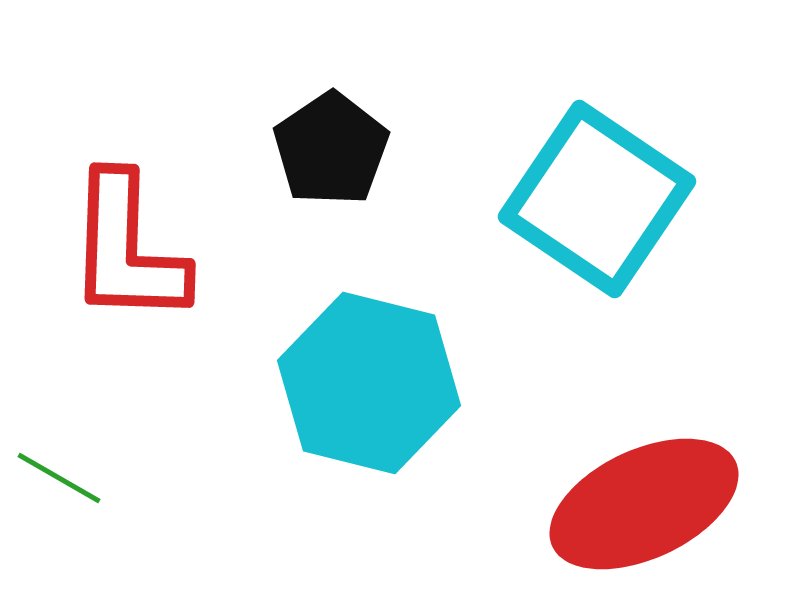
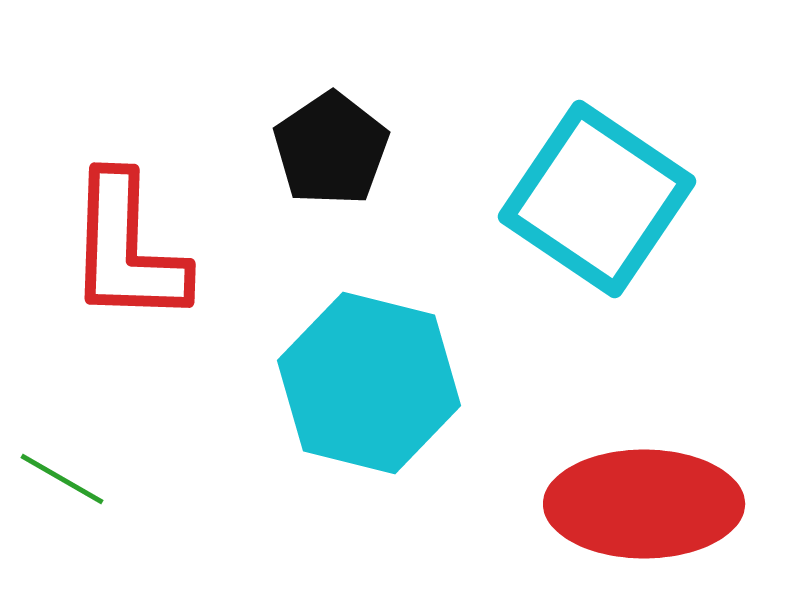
green line: moved 3 px right, 1 px down
red ellipse: rotated 25 degrees clockwise
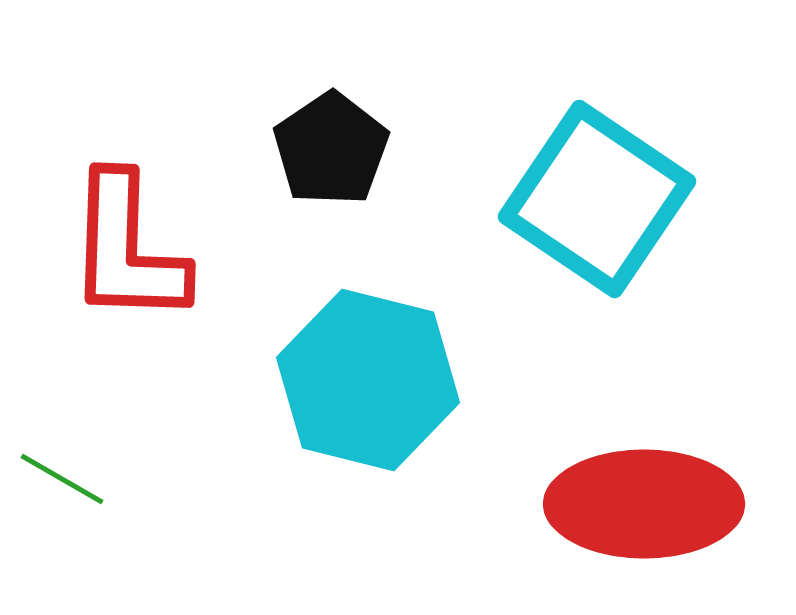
cyan hexagon: moved 1 px left, 3 px up
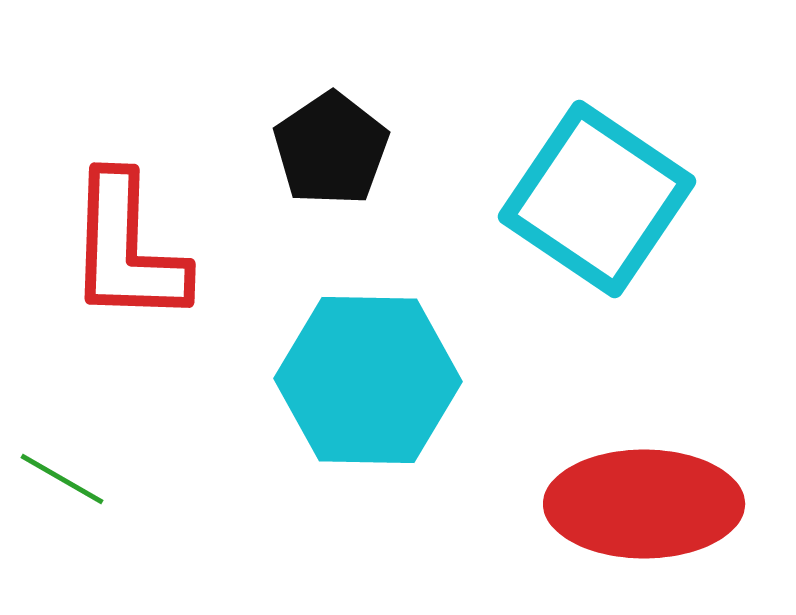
cyan hexagon: rotated 13 degrees counterclockwise
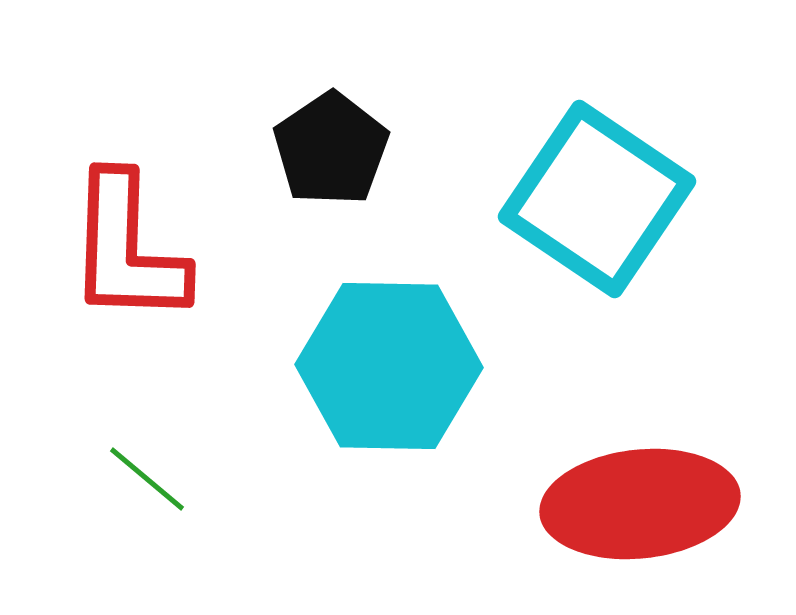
cyan hexagon: moved 21 px right, 14 px up
green line: moved 85 px right; rotated 10 degrees clockwise
red ellipse: moved 4 px left; rotated 6 degrees counterclockwise
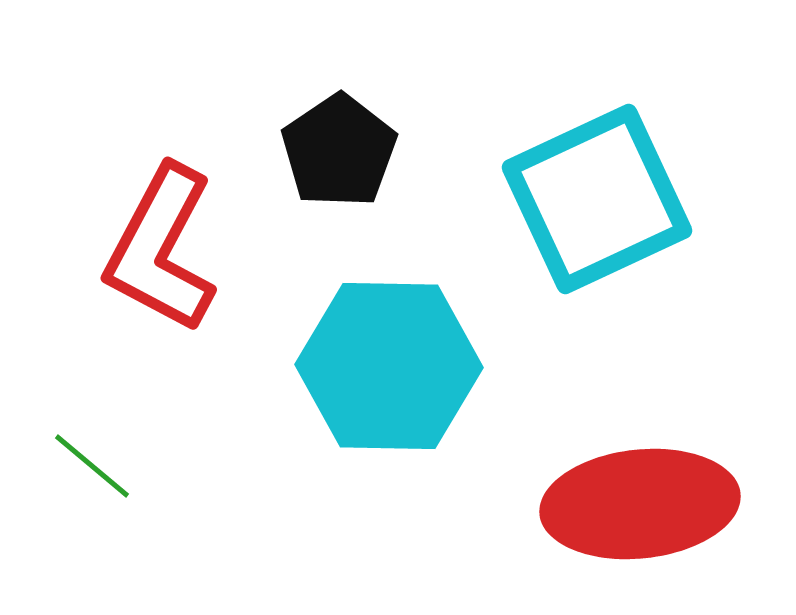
black pentagon: moved 8 px right, 2 px down
cyan square: rotated 31 degrees clockwise
red L-shape: moved 34 px right; rotated 26 degrees clockwise
green line: moved 55 px left, 13 px up
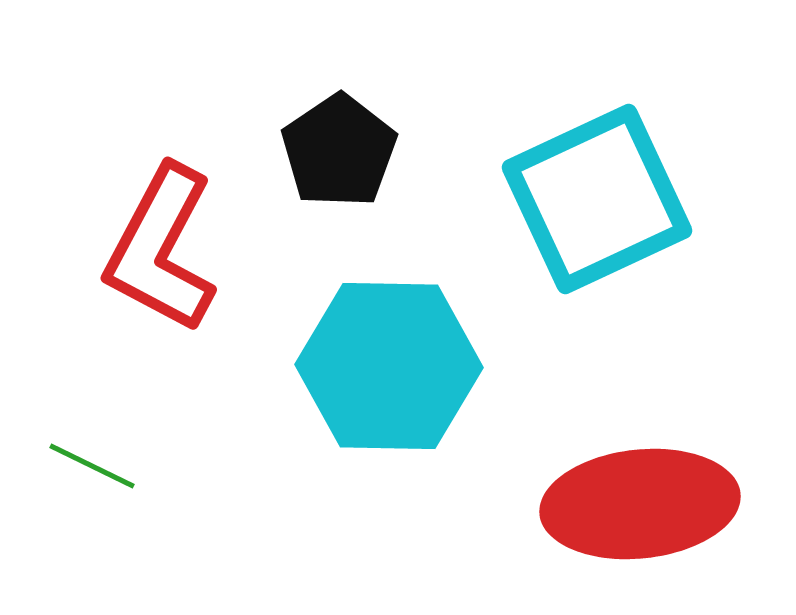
green line: rotated 14 degrees counterclockwise
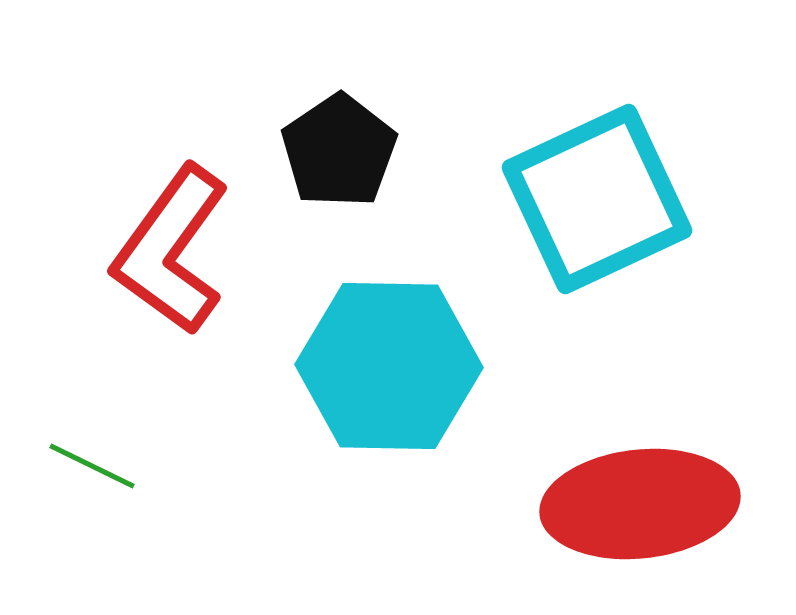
red L-shape: moved 10 px right, 1 px down; rotated 8 degrees clockwise
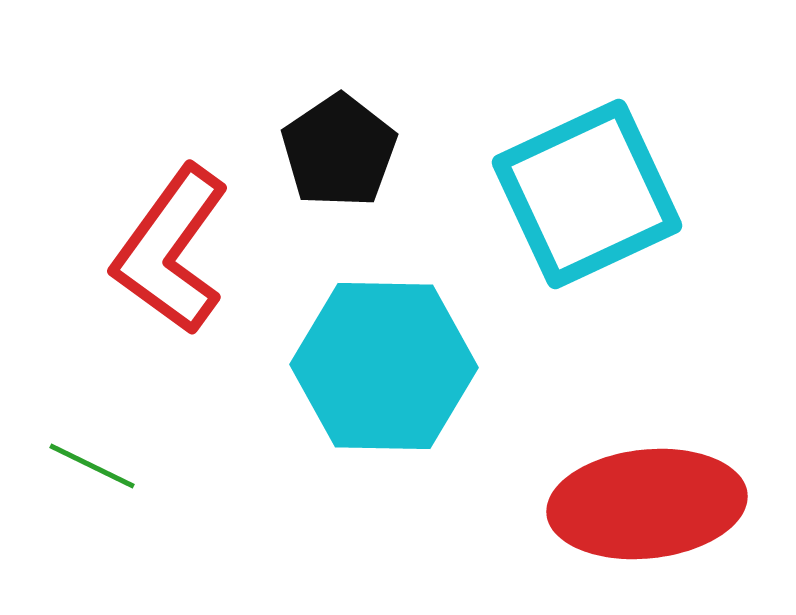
cyan square: moved 10 px left, 5 px up
cyan hexagon: moved 5 px left
red ellipse: moved 7 px right
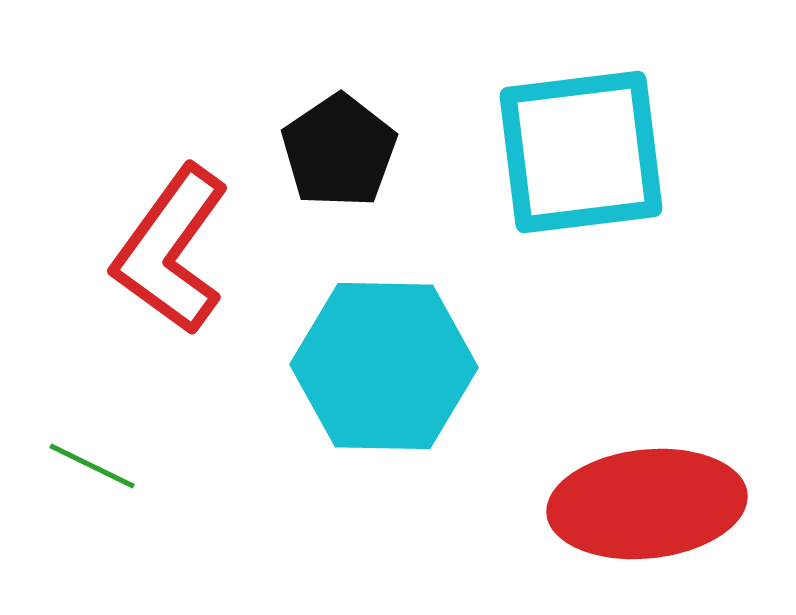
cyan square: moved 6 px left, 42 px up; rotated 18 degrees clockwise
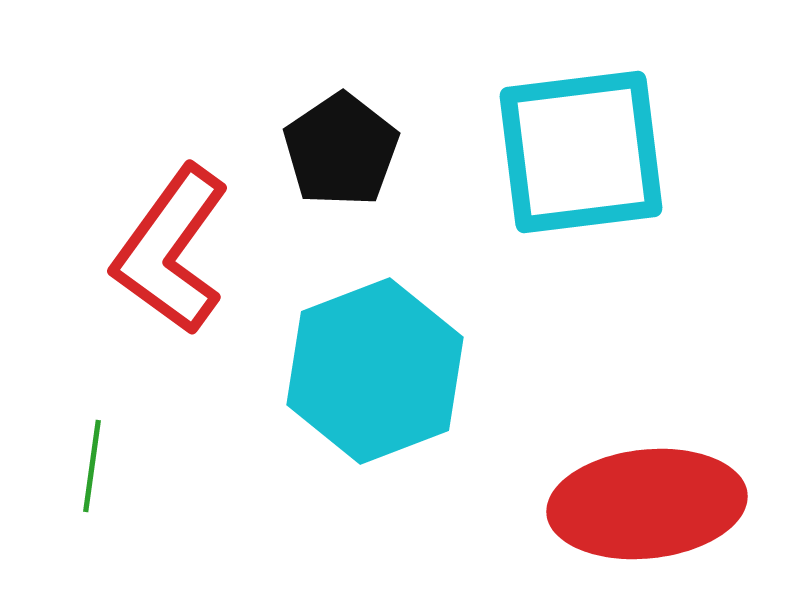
black pentagon: moved 2 px right, 1 px up
cyan hexagon: moved 9 px left, 5 px down; rotated 22 degrees counterclockwise
green line: rotated 72 degrees clockwise
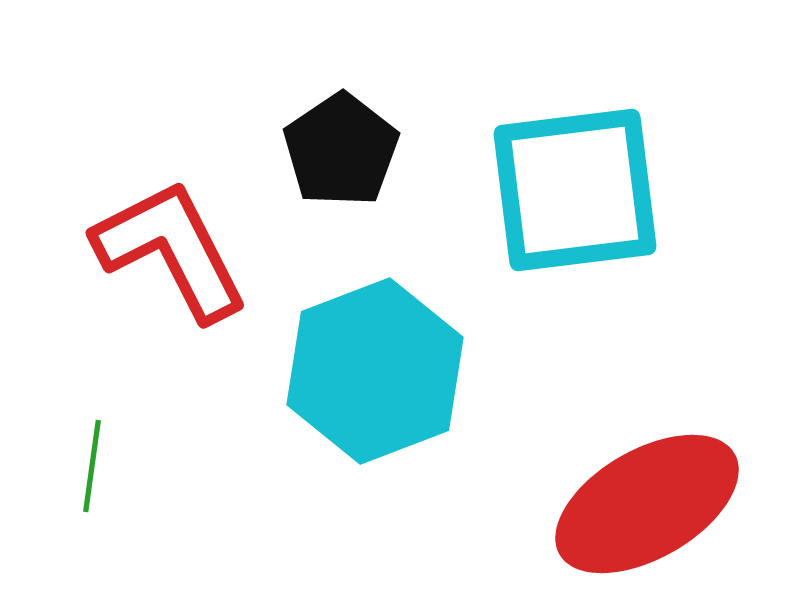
cyan square: moved 6 px left, 38 px down
red L-shape: rotated 117 degrees clockwise
red ellipse: rotated 24 degrees counterclockwise
